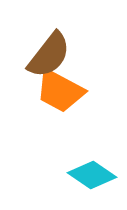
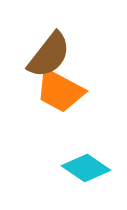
cyan diamond: moved 6 px left, 7 px up
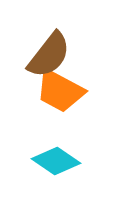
cyan diamond: moved 30 px left, 7 px up
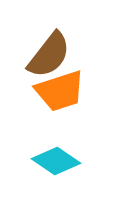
orange trapezoid: rotated 46 degrees counterclockwise
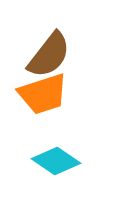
orange trapezoid: moved 17 px left, 3 px down
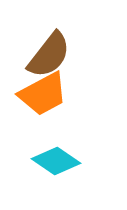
orange trapezoid: rotated 10 degrees counterclockwise
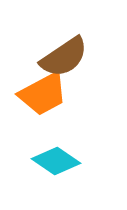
brown semicircle: moved 15 px right, 2 px down; rotated 18 degrees clockwise
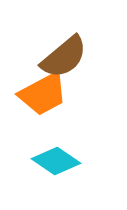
brown semicircle: rotated 6 degrees counterclockwise
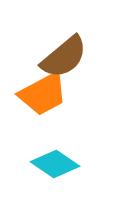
cyan diamond: moved 1 px left, 3 px down
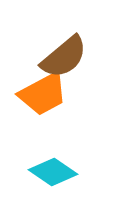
cyan diamond: moved 2 px left, 8 px down
